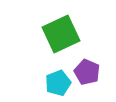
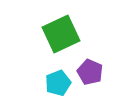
purple pentagon: moved 3 px right
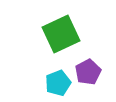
purple pentagon: moved 2 px left; rotated 20 degrees clockwise
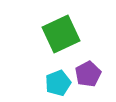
purple pentagon: moved 2 px down
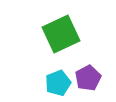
purple pentagon: moved 4 px down
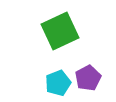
green square: moved 1 px left, 3 px up
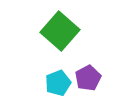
green square: rotated 24 degrees counterclockwise
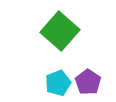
purple pentagon: moved 4 px down; rotated 10 degrees counterclockwise
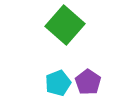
green square: moved 5 px right, 6 px up
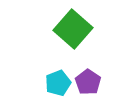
green square: moved 8 px right, 4 px down
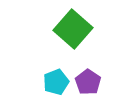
cyan pentagon: moved 2 px left, 1 px up
